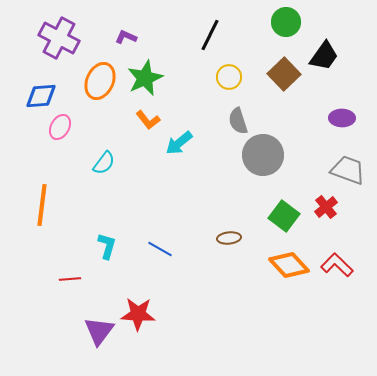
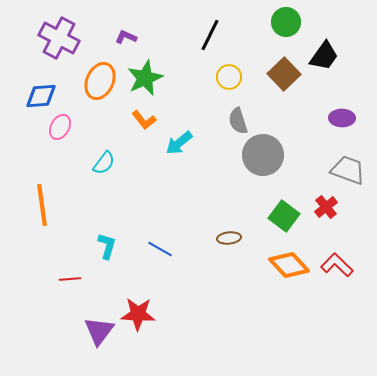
orange L-shape: moved 4 px left
orange line: rotated 15 degrees counterclockwise
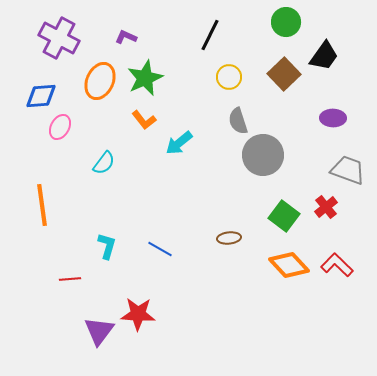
purple ellipse: moved 9 px left
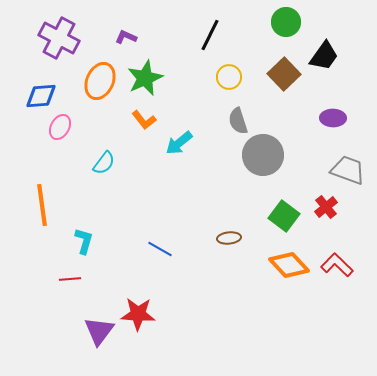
cyan L-shape: moved 23 px left, 5 px up
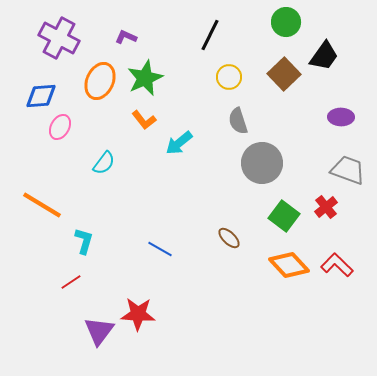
purple ellipse: moved 8 px right, 1 px up
gray circle: moved 1 px left, 8 px down
orange line: rotated 51 degrees counterclockwise
brown ellipse: rotated 50 degrees clockwise
red line: moved 1 px right, 3 px down; rotated 30 degrees counterclockwise
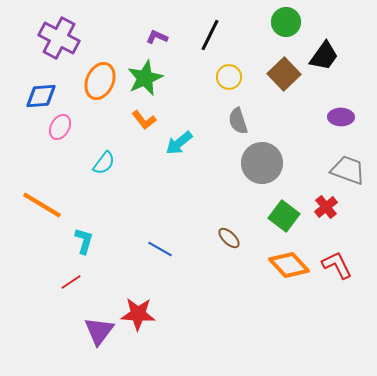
purple L-shape: moved 31 px right
red L-shape: rotated 20 degrees clockwise
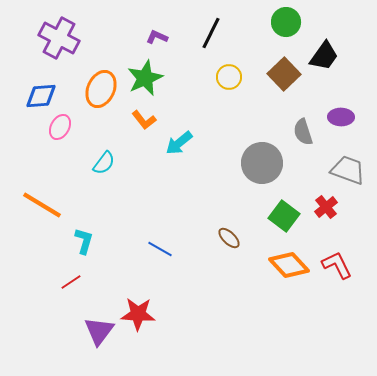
black line: moved 1 px right, 2 px up
orange ellipse: moved 1 px right, 8 px down
gray semicircle: moved 65 px right, 11 px down
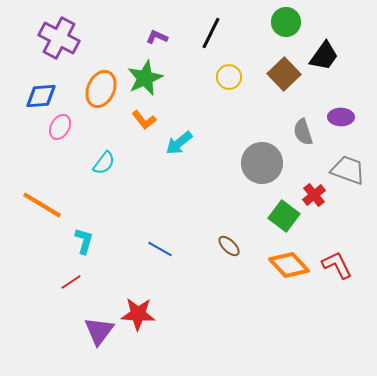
red cross: moved 12 px left, 12 px up
brown ellipse: moved 8 px down
